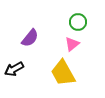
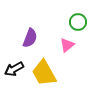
purple semicircle: rotated 18 degrees counterclockwise
pink triangle: moved 5 px left, 1 px down
yellow trapezoid: moved 19 px left
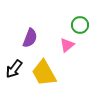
green circle: moved 2 px right, 3 px down
black arrow: rotated 24 degrees counterclockwise
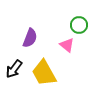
green circle: moved 1 px left
pink triangle: rotated 42 degrees counterclockwise
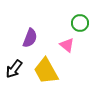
green circle: moved 1 px right, 2 px up
yellow trapezoid: moved 2 px right, 2 px up
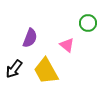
green circle: moved 8 px right
